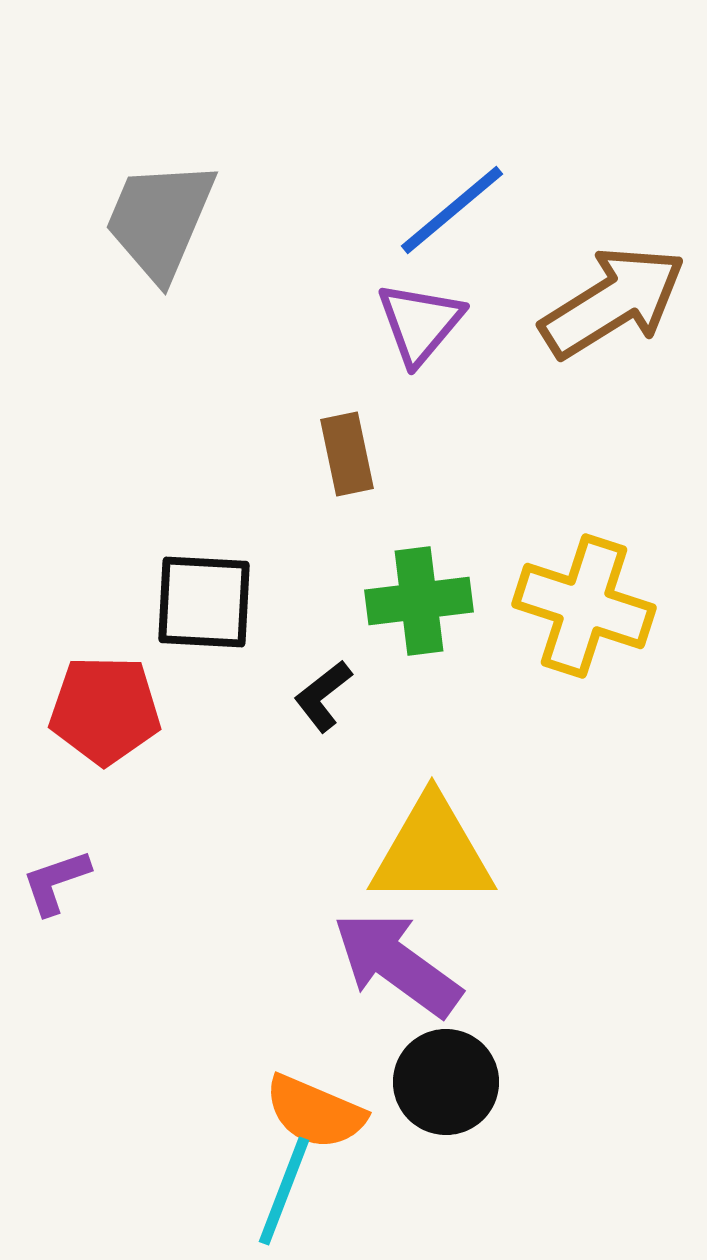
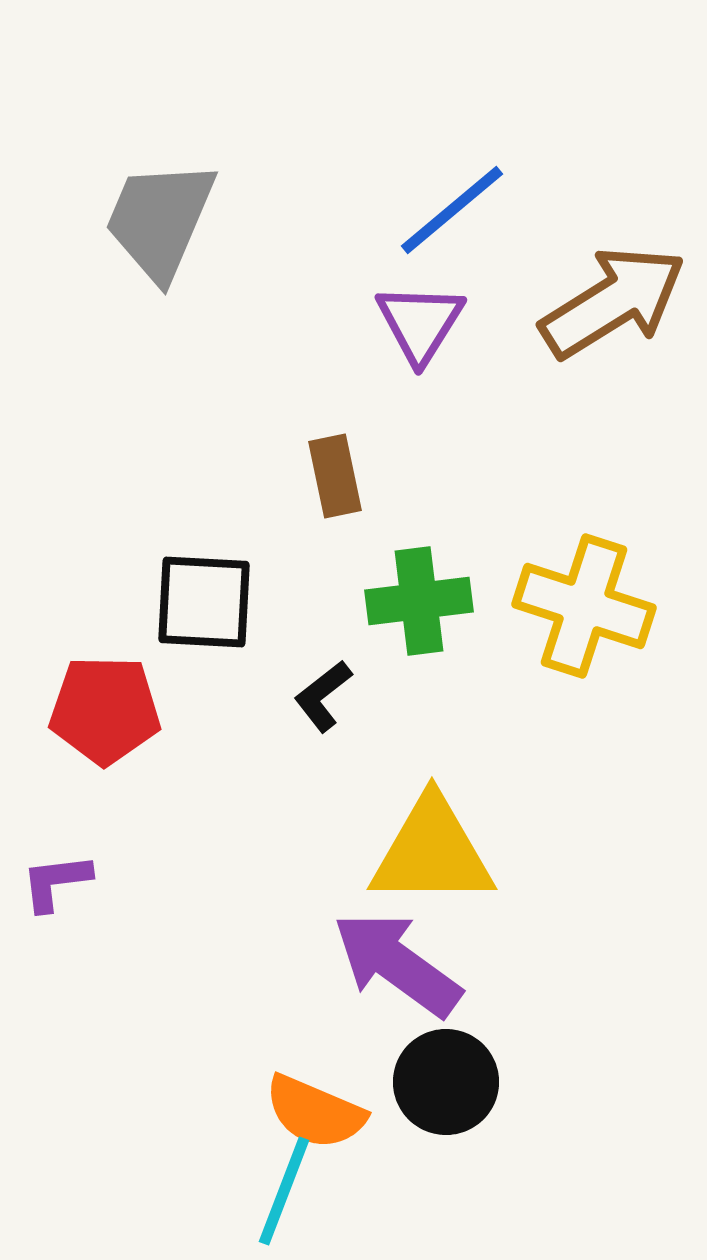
purple triangle: rotated 8 degrees counterclockwise
brown rectangle: moved 12 px left, 22 px down
purple L-shape: rotated 12 degrees clockwise
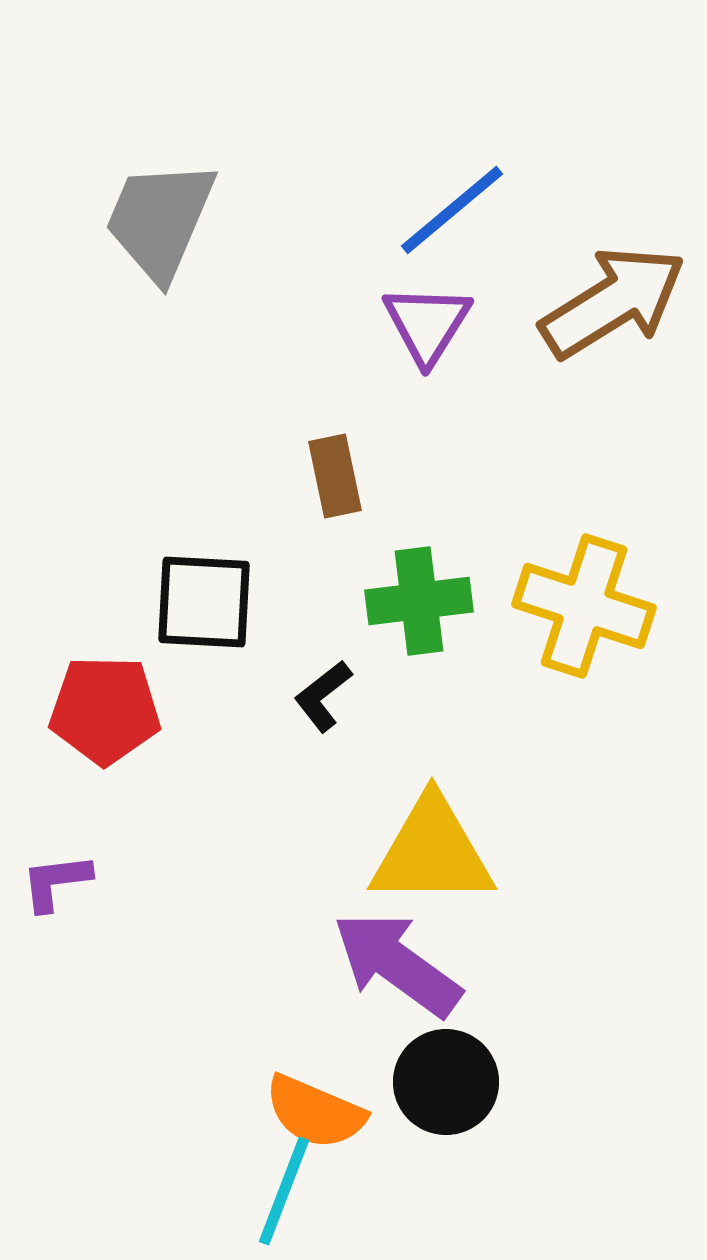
purple triangle: moved 7 px right, 1 px down
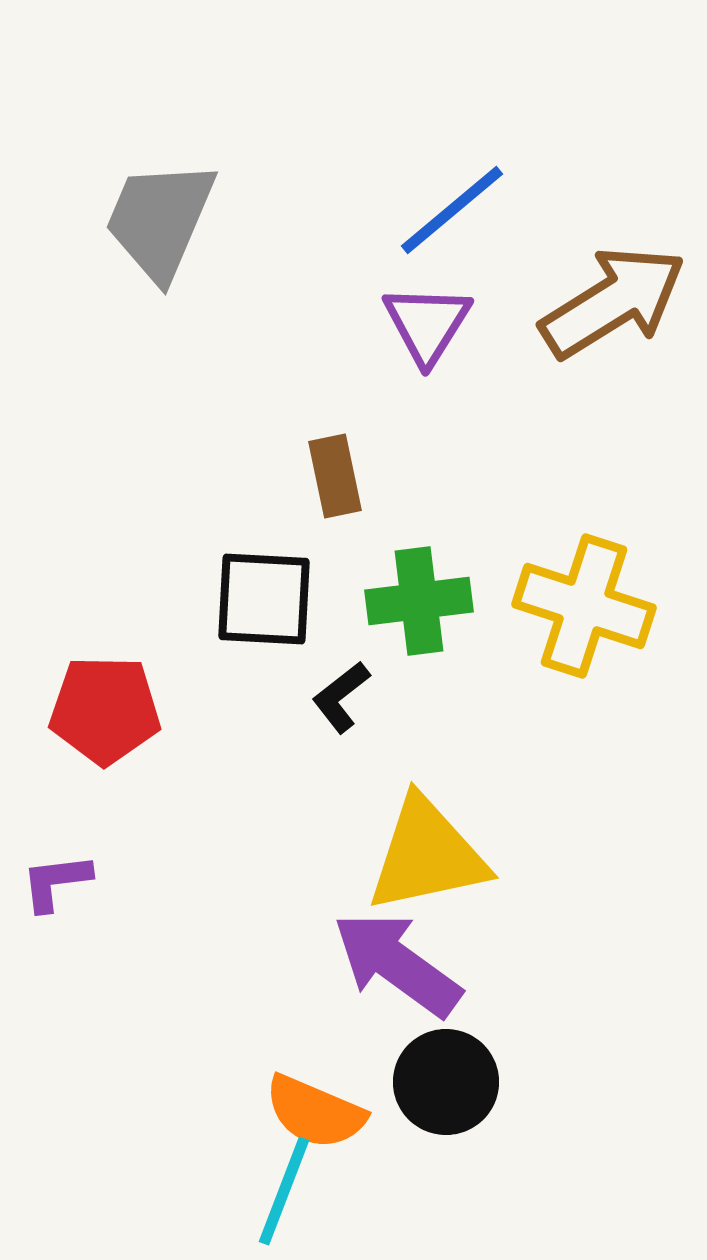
black square: moved 60 px right, 3 px up
black L-shape: moved 18 px right, 1 px down
yellow triangle: moved 5 px left, 3 px down; rotated 12 degrees counterclockwise
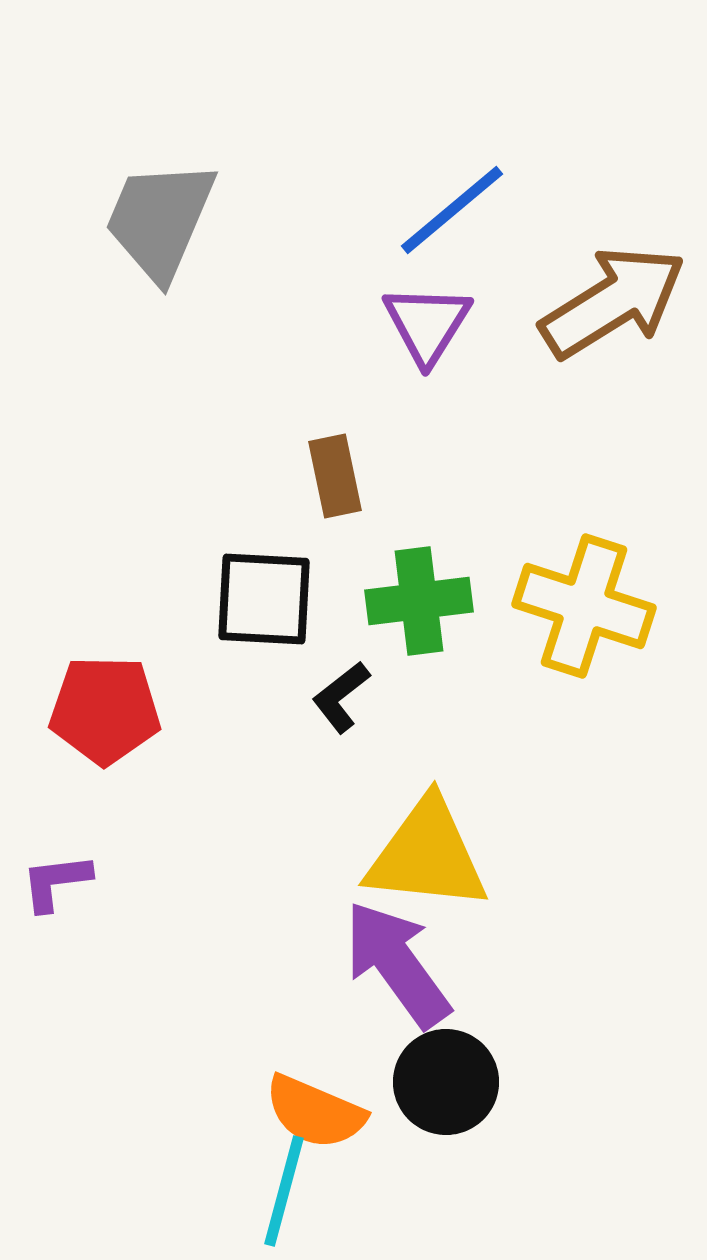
yellow triangle: rotated 18 degrees clockwise
purple arrow: rotated 18 degrees clockwise
cyan line: rotated 6 degrees counterclockwise
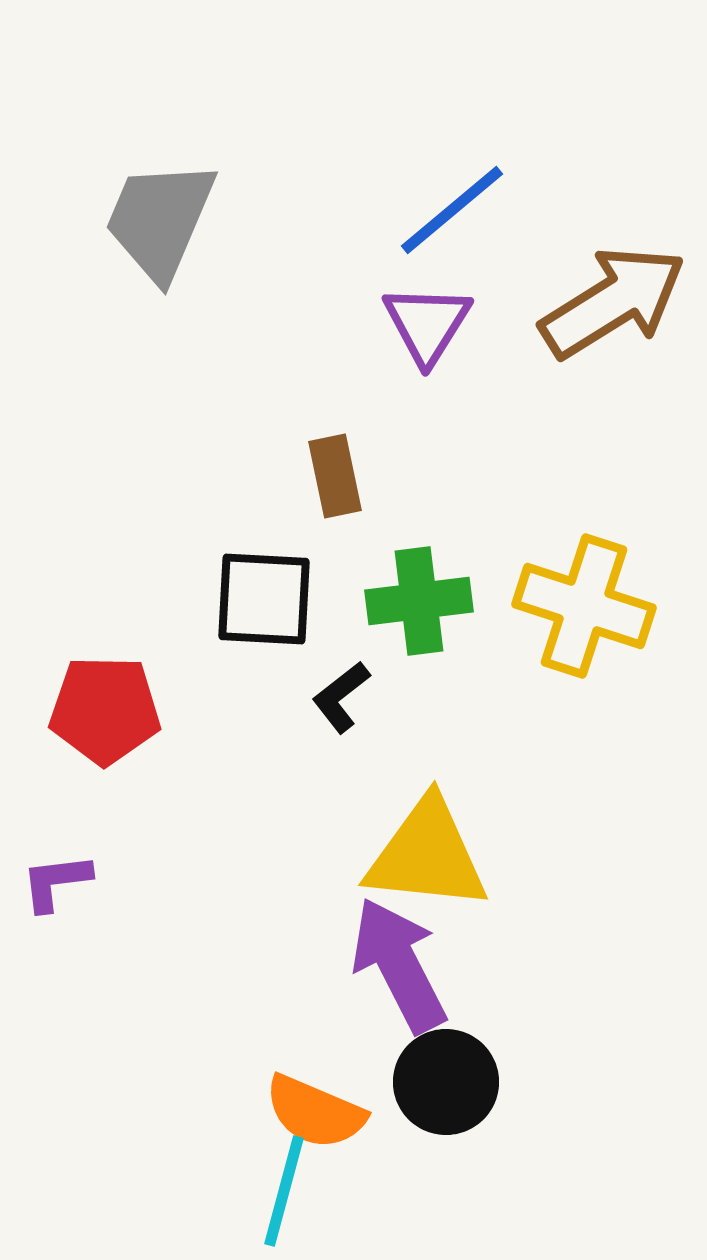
purple arrow: moved 2 px right, 1 px down; rotated 9 degrees clockwise
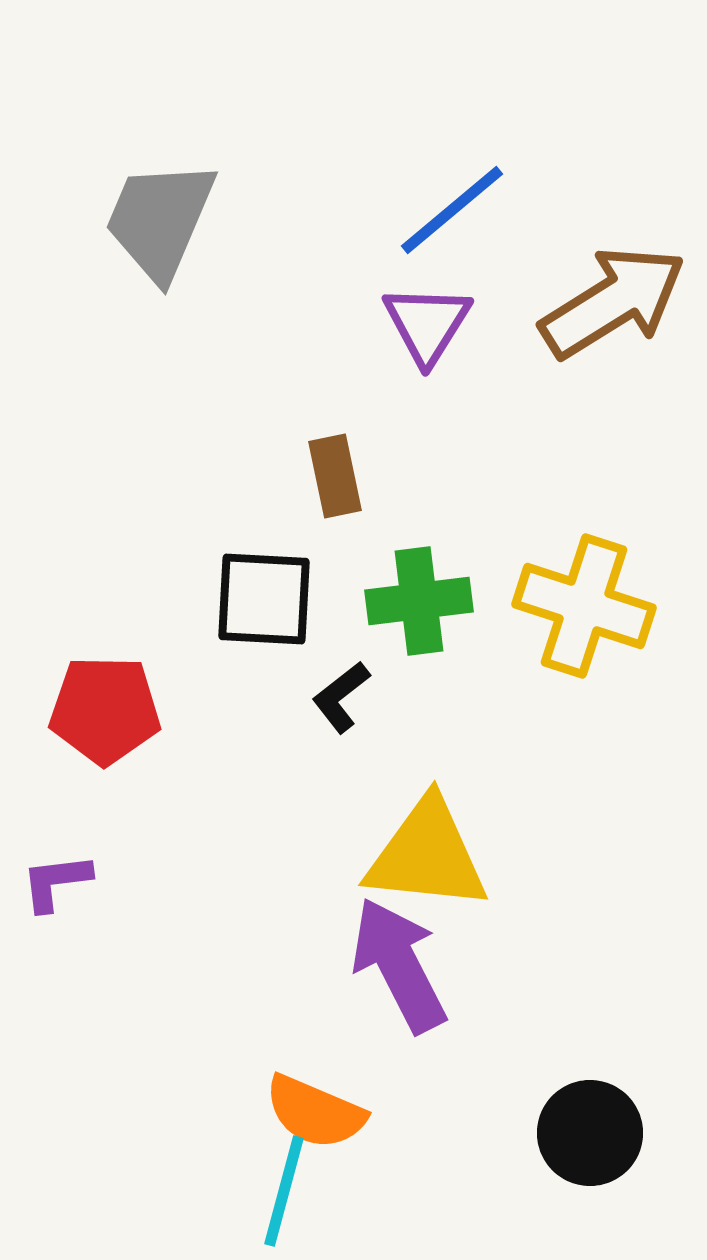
black circle: moved 144 px right, 51 px down
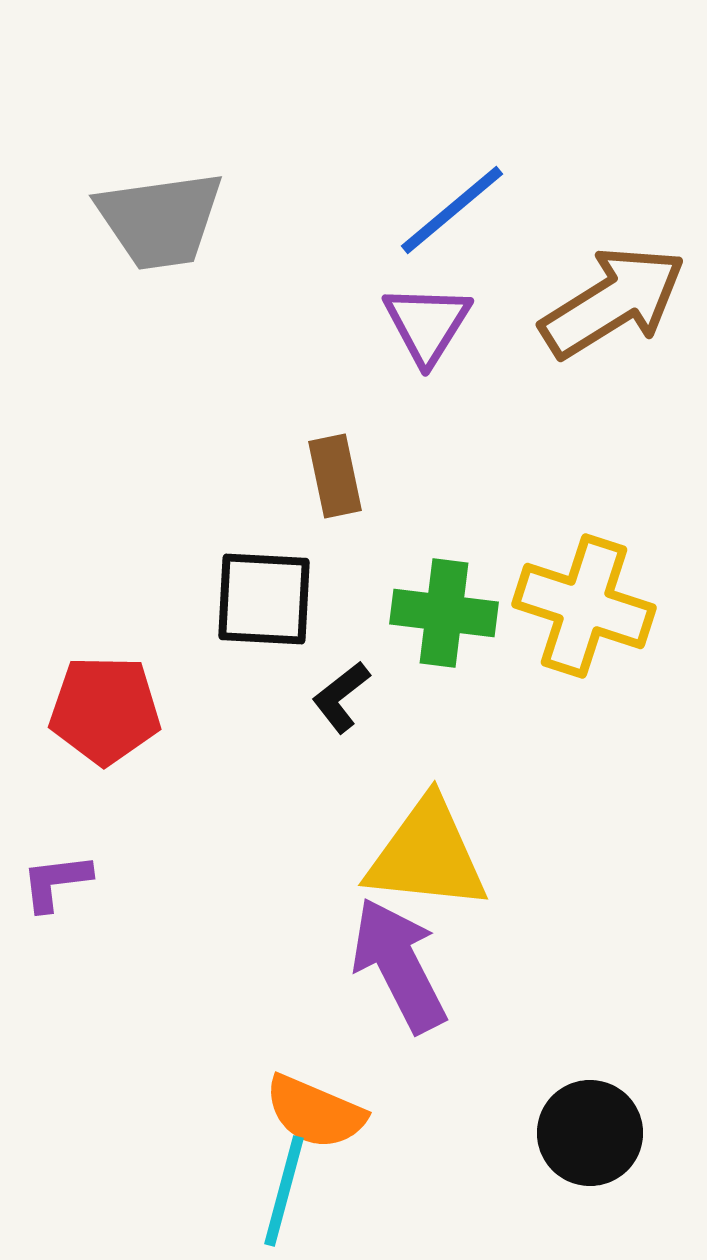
gray trapezoid: rotated 121 degrees counterclockwise
green cross: moved 25 px right, 12 px down; rotated 14 degrees clockwise
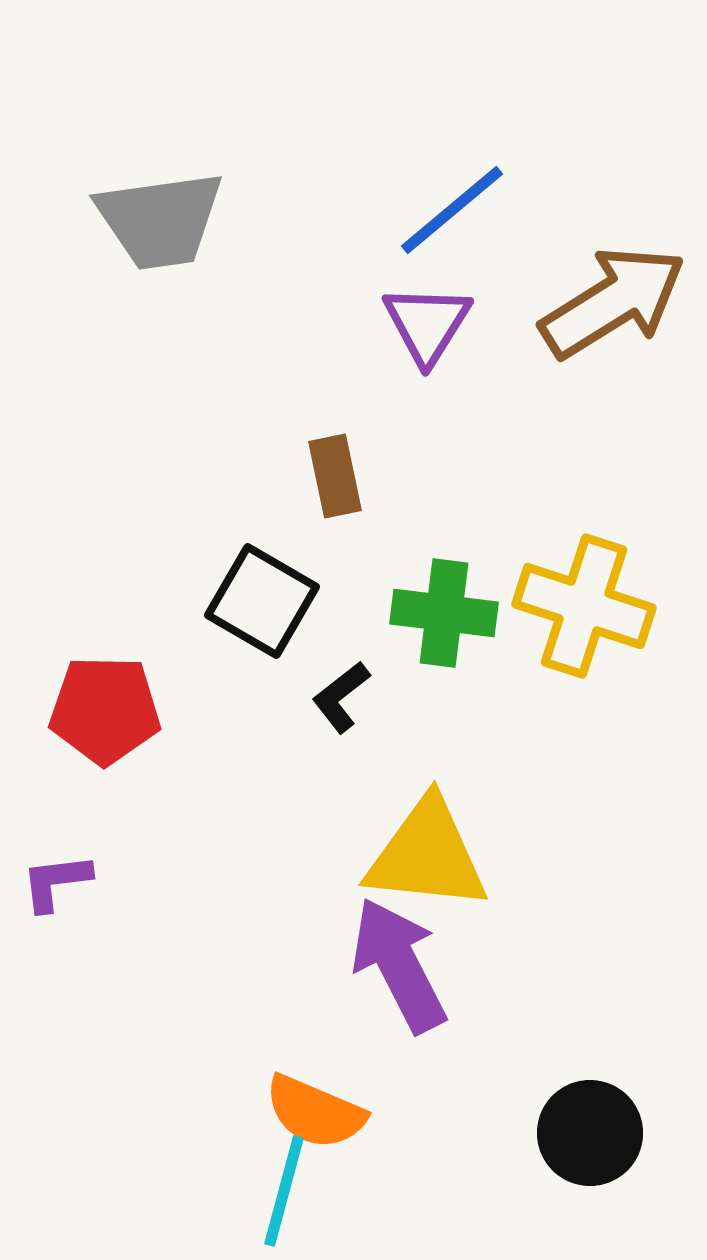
black square: moved 2 px left, 2 px down; rotated 27 degrees clockwise
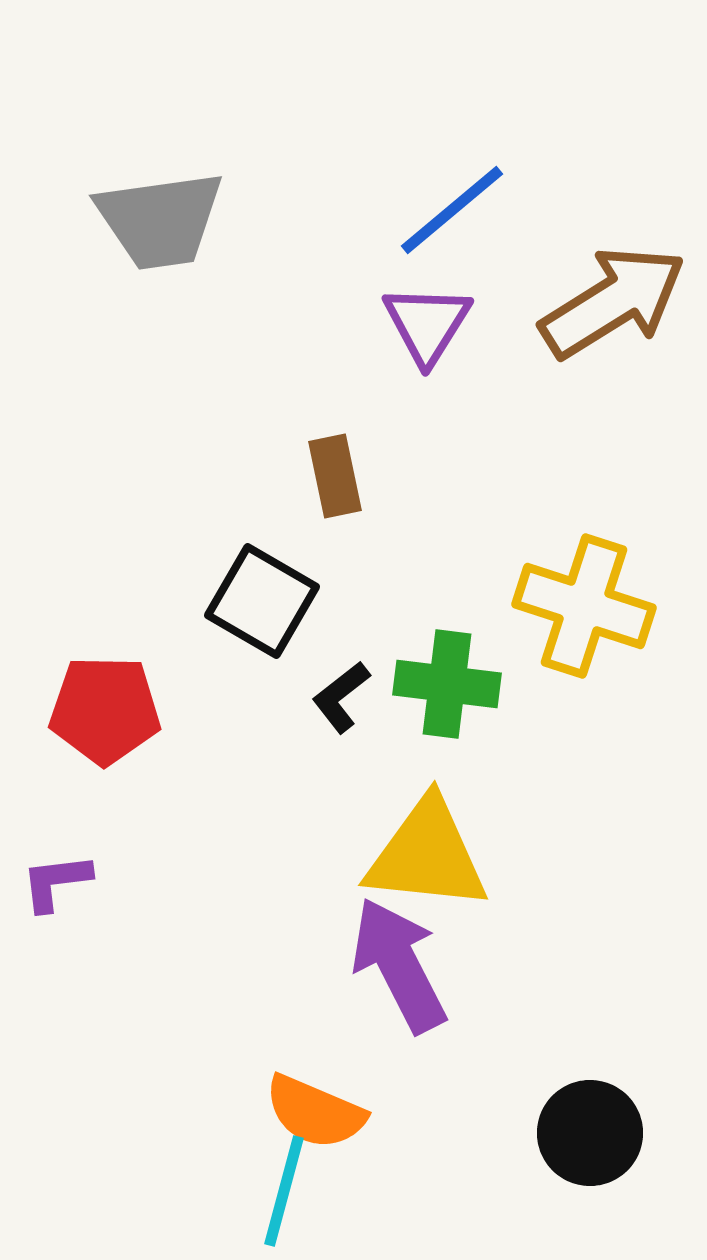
green cross: moved 3 px right, 71 px down
